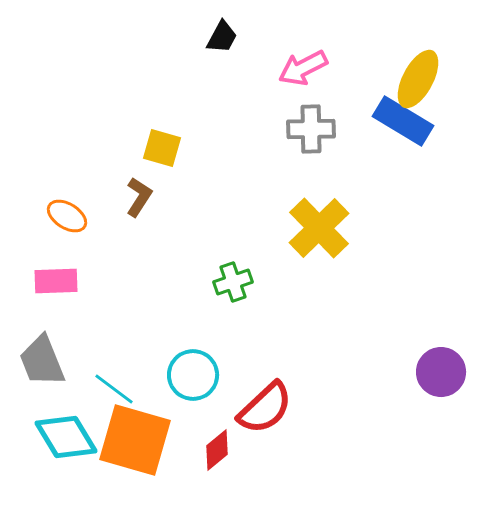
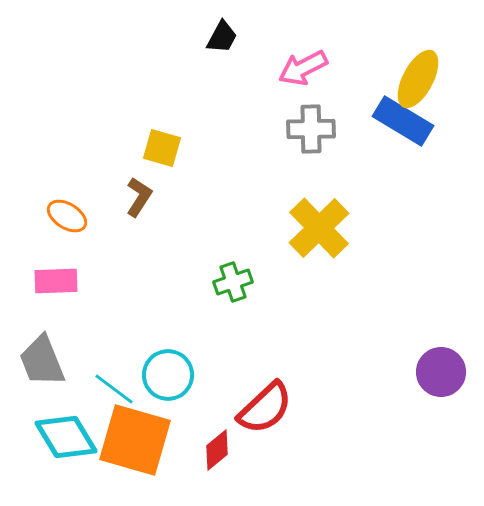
cyan circle: moved 25 px left
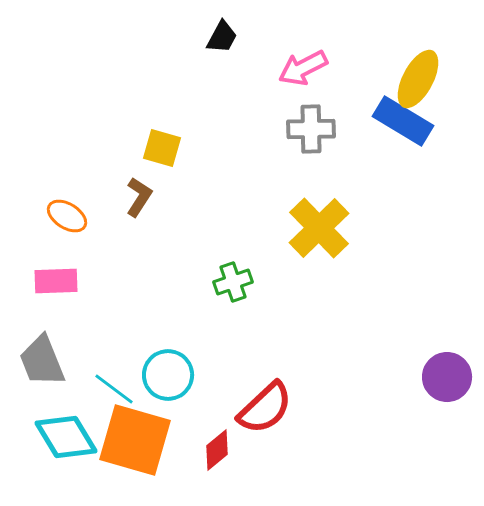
purple circle: moved 6 px right, 5 px down
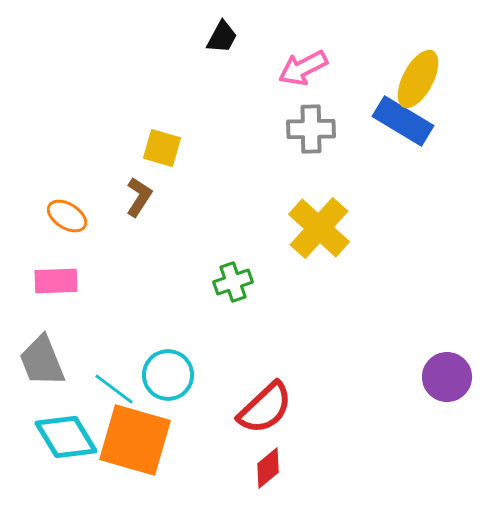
yellow cross: rotated 4 degrees counterclockwise
red diamond: moved 51 px right, 18 px down
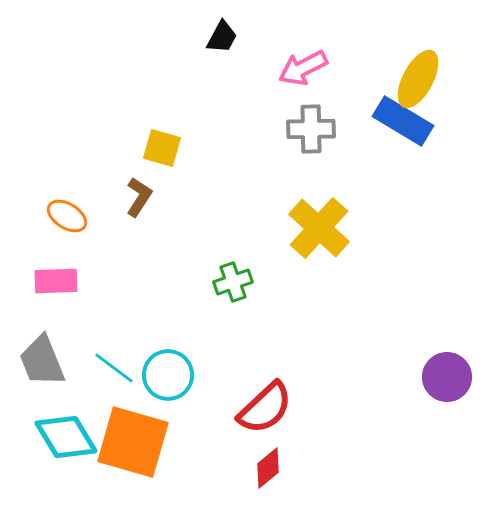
cyan line: moved 21 px up
orange square: moved 2 px left, 2 px down
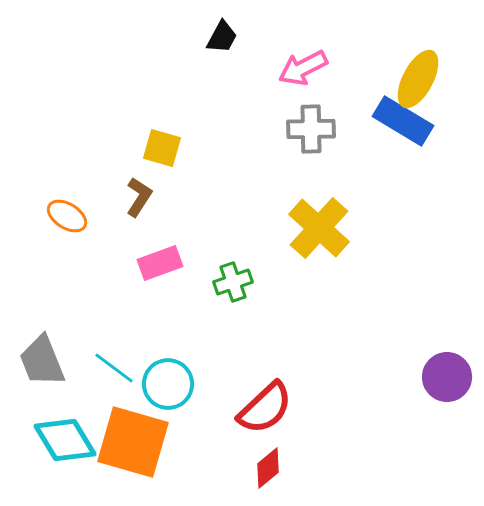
pink rectangle: moved 104 px right, 18 px up; rotated 18 degrees counterclockwise
cyan circle: moved 9 px down
cyan diamond: moved 1 px left, 3 px down
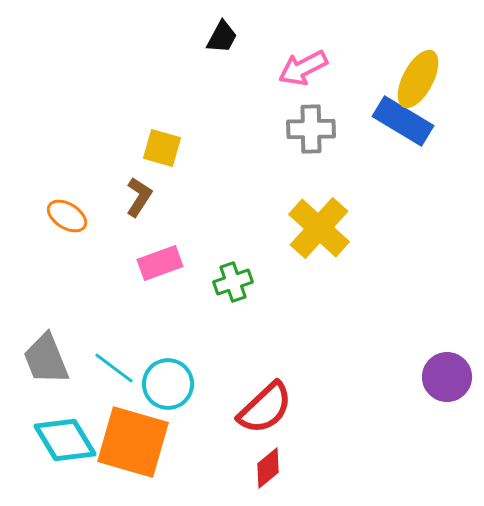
gray trapezoid: moved 4 px right, 2 px up
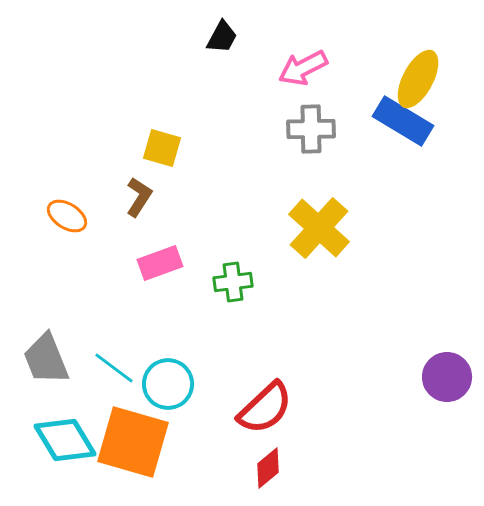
green cross: rotated 12 degrees clockwise
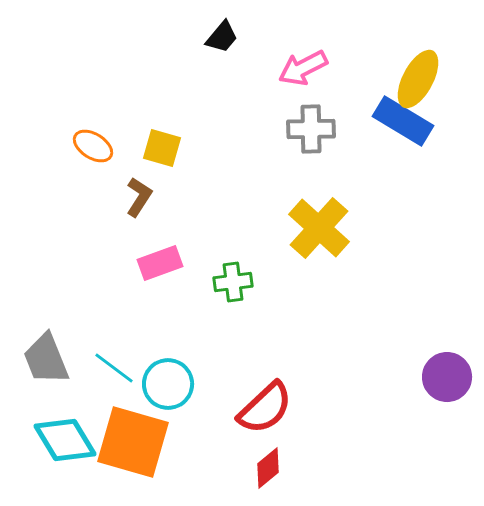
black trapezoid: rotated 12 degrees clockwise
orange ellipse: moved 26 px right, 70 px up
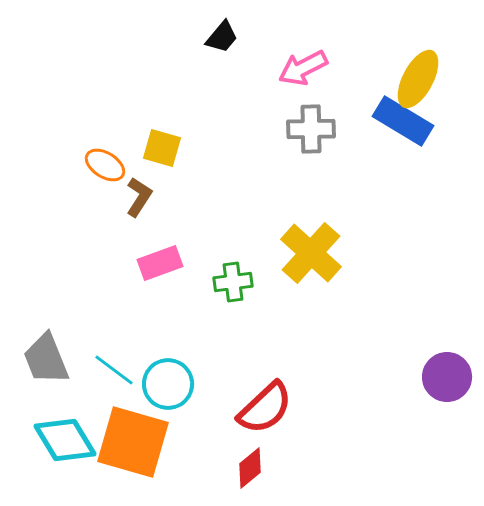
orange ellipse: moved 12 px right, 19 px down
yellow cross: moved 8 px left, 25 px down
cyan line: moved 2 px down
red diamond: moved 18 px left
